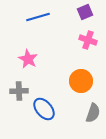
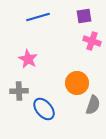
purple square: moved 1 px left, 4 px down; rotated 14 degrees clockwise
pink cross: moved 4 px right, 1 px down
orange circle: moved 4 px left, 2 px down
gray semicircle: moved 8 px up
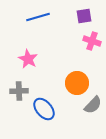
gray semicircle: rotated 24 degrees clockwise
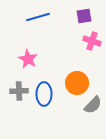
blue ellipse: moved 15 px up; rotated 40 degrees clockwise
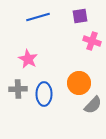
purple square: moved 4 px left
orange circle: moved 2 px right
gray cross: moved 1 px left, 2 px up
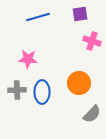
purple square: moved 2 px up
pink star: rotated 24 degrees counterclockwise
gray cross: moved 1 px left, 1 px down
blue ellipse: moved 2 px left, 2 px up
gray semicircle: moved 1 px left, 9 px down
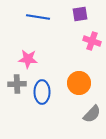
blue line: rotated 25 degrees clockwise
gray cross: moved 6 px up
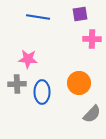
pink cross: moved 2 px up; rotated 18 degrees counterclockwise
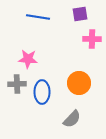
gray semicircle: moved 20 px left, 5 px down
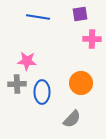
pink star: moved 1 px left, 2 px down
orange circle: moved 2 px right
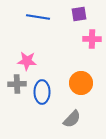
purple square: moved 1 px left
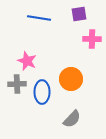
blue line: moved 1 px right, 1 px down
pink star: rotated 18 degrees clockwise
orange circle: moved 10 px left, 4 px up
